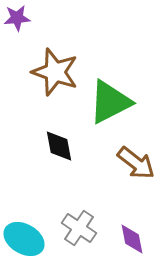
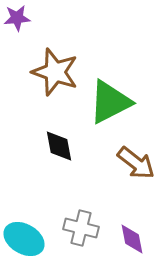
gray cross: moved 2 px right; rotated 20 degrees counterclockwise
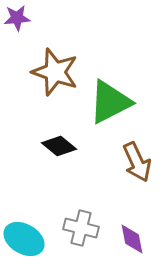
black diamond: rotated 40 degrees counterclockwise
brown arrow: moved 1 px right, 1 px up; rotated 27 degrees clockwise
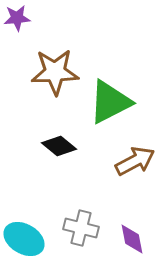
brown star: rotated 21 degrees counterclockwise
brown arrow: moved 2 px left, 1 px up; rotated 93 degrees counterclockwise
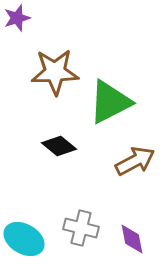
purple star: rotated 12 degrees counterclockwise
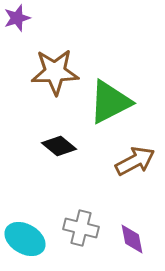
cyan ellipse: moved 1 px right
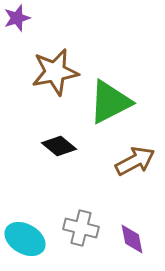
brown star: rotated 9 degrees counterclockwise
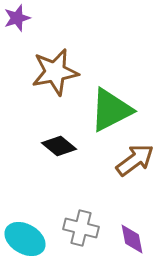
green triangle: moved 1 px right, 8 px down
brown arrow: moved 1 px up; rotated 9 degrees counterclockwise
